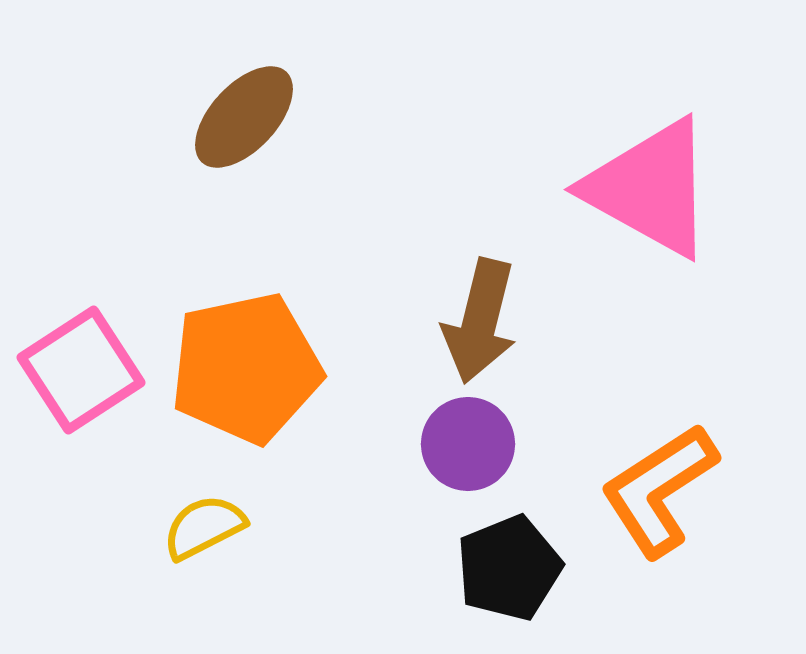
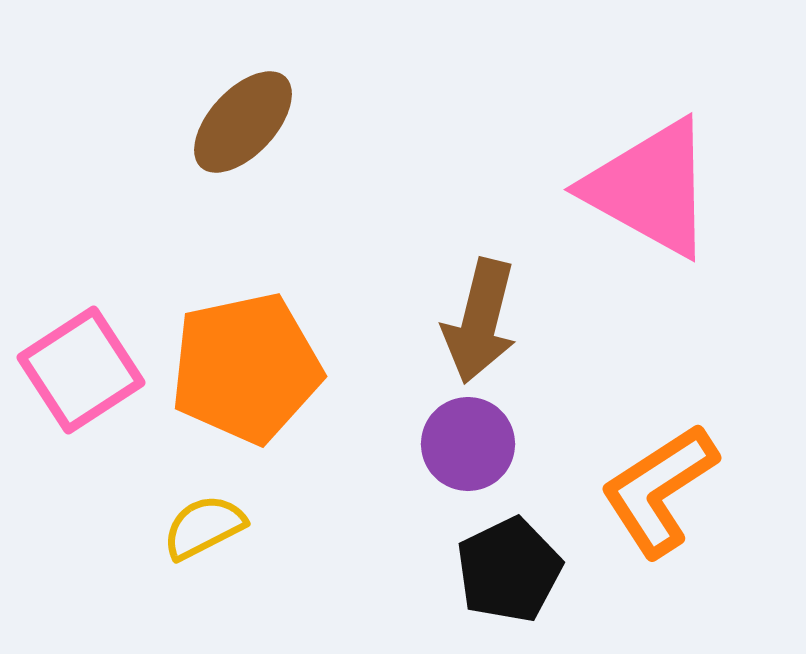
brown ellipse: moved 1 px left, 5 px down
black pentagon: moved 2 px down; rotated 4 degrees counterclockwise
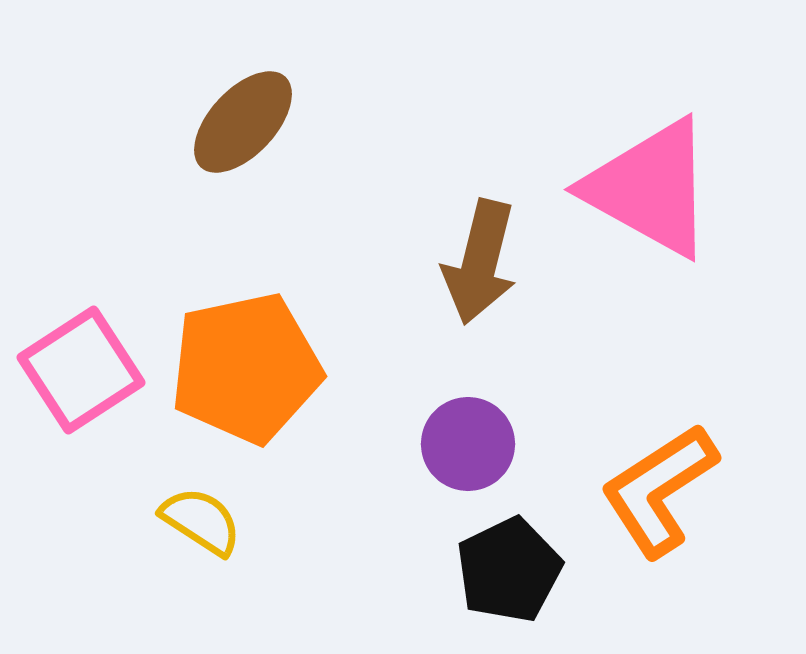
brown arrow: moved 59 px up
yellow semicircle: moved 3 px left, 6 px up; rotated 60 degrees clockwise
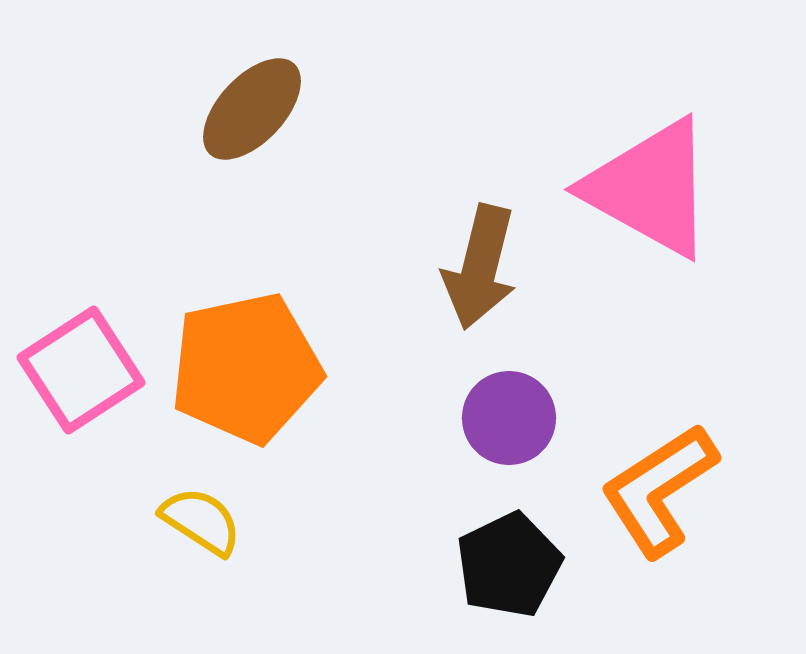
brown ellipse: moved 9 px right, 13 px up
brown arrow: moved 5 px down
purple circle: moved 41 px right, 26 px up
black pentagon: moved 5 px up
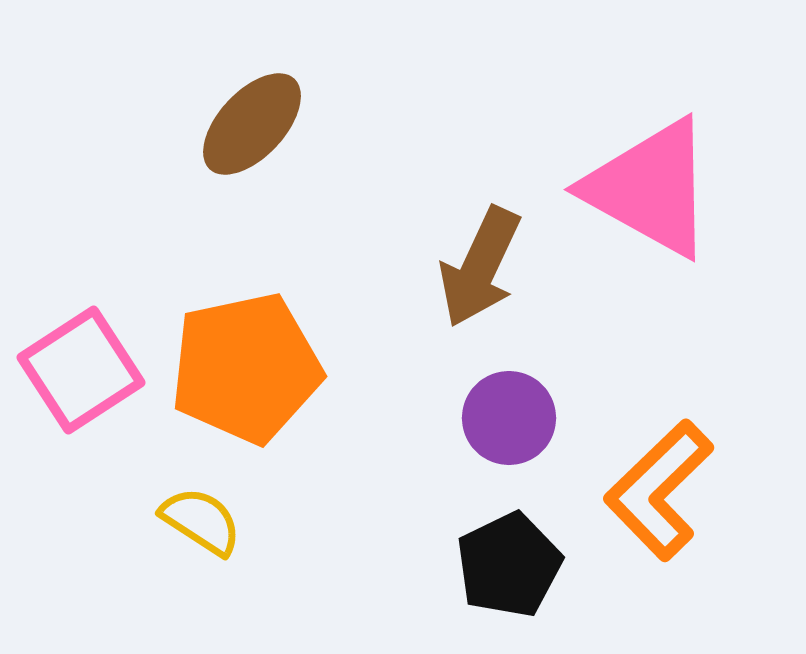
brown ellipse: moved 15 px down
brown arrow: rotated 11 degrees clockwise
orange L-shape: rotated 11 degrees counterclockwise
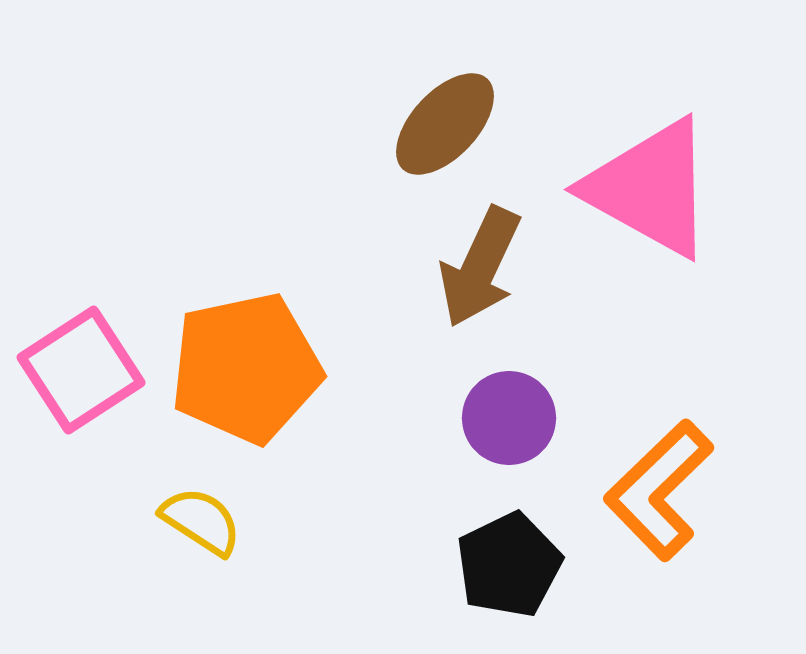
brown ellipse: moved 193 px right
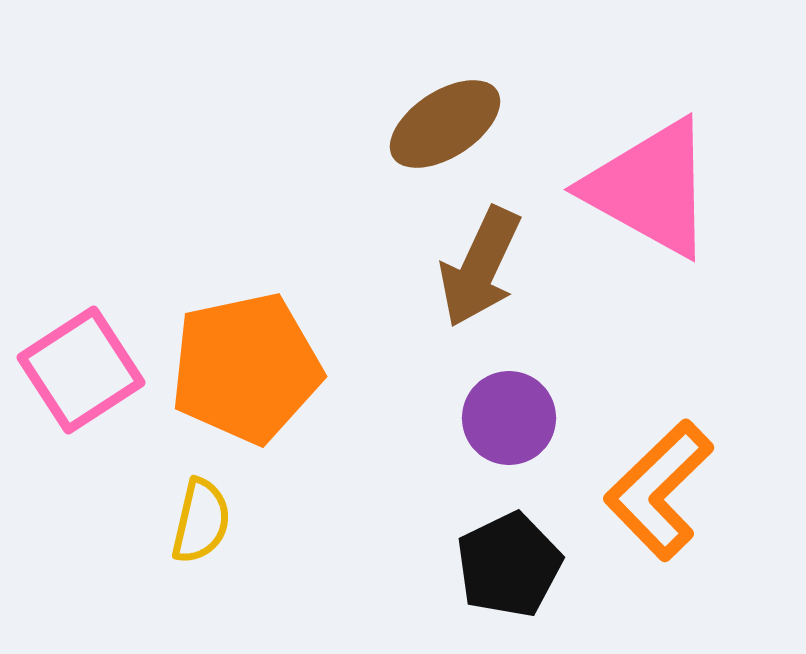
brown ellipse: rotated 14 degrees clockwise
yellow semicircle: rotated 70 degrees clockwise
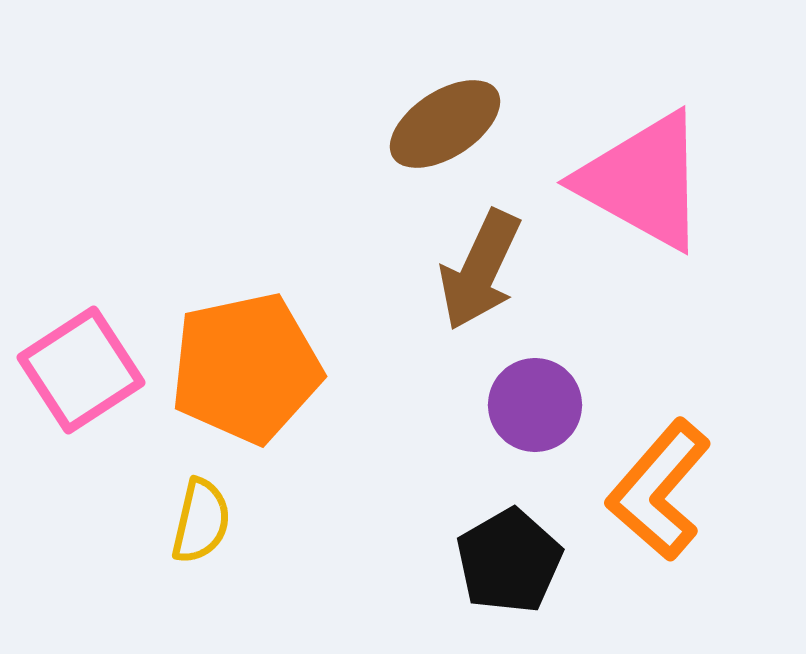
pink triangle: moved 7 px left, 7 px up
brown arrow: moved 3 px down
purple circle: moved 26 px right, 13 px up
orange L-shape: rotated 5 degrees counterclockwise
black pentagon: moved 4 px up; rotated 4 degrees counterclockwise
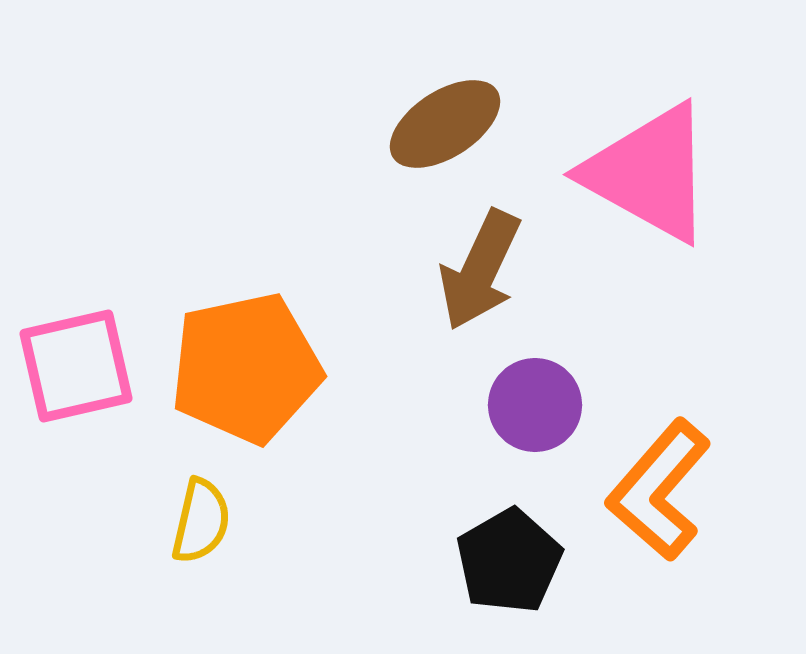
pink triangle: moved 6 px right, 8 px up
pink square: moved 5 px left, 4 px up; rotated 20 degrees clockwise
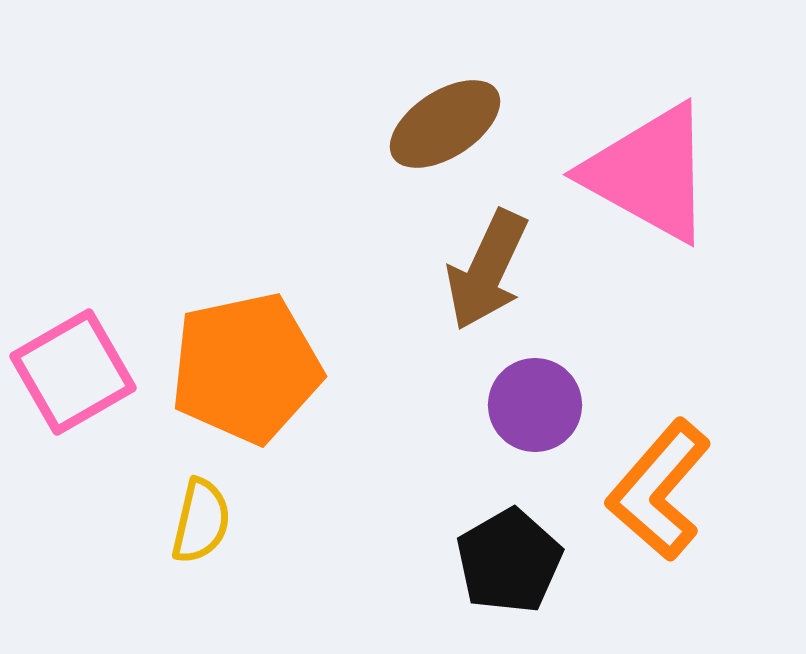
brown arrow: moved 7 px right
pink square: moved 3 px left, 6 px down; rotated 17 degrees counterclockwise
